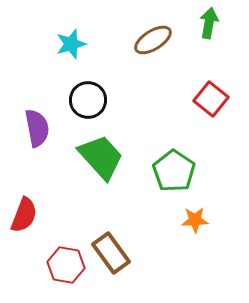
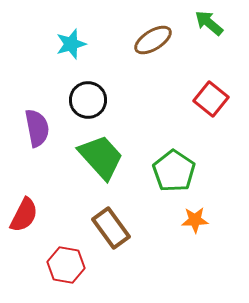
green arrow: rotated 60 degrees counterclockwise
red semicircle: rotated 6 degrees clockwise
brown rectangle: moved 25 px up
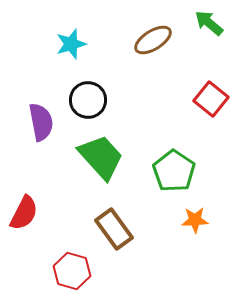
purple semicircle: moved 4 px right, 6 px up
red semicircle: moved 2 px up
brown rectangle: moved 3 px right, 1 px down
red hexagon: moved 6 px right, 6 px down; rotated 6 degrees clockwise
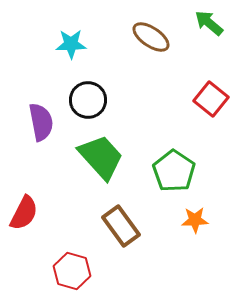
brown ellipse: moved 2 px left, 3 px up; rotated 66 degrees clockwise
cyan star: rotated 16 degrees clockwise
brown rectangle: moved 7 px right, 3 px up
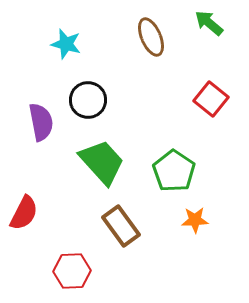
brown ellipse: rotated 33 degrees clockwise
cyan star: moved 5 px left; rotated 16 degrees clockwise
green trapezoid: moved 1 px right, 5 px down
red hexagon: rotated 18 degrees counterclockwise
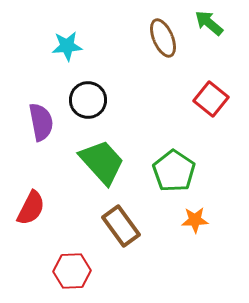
brown ellipse: moved 12 px right, 1 px down
cyan star: moved 1 px right, 2 px down; rotated 20 degrees counterclockwise
red semicircle: moved 7 px right, 5 px up
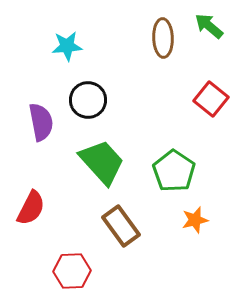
green arrow: moved 3 px down
brown ellipse: rotated 21 degrees clockwise
orange star: rotated 12 degrees counterclockwise
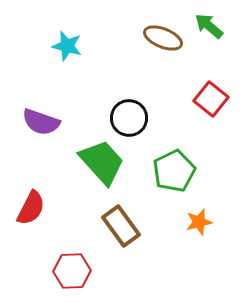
brown ellipse: rotated 66 degrees counterclockwise
cyan star: rotated 20 degrees clockwise
black circle: moved 41 px right, 18 px down
purple semicircle: rotated 120 degrees clockwise
green pentagon: rotated 12 degrees clockwise
orange star: moved 4 px right, 2 px down
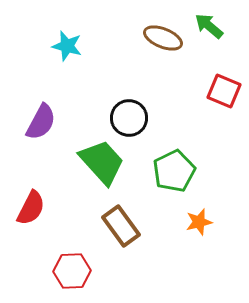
red square: moved 13 px right, 8 px up; rotated 16 degrees counterclockwise
purple semicircle: rotated 81 degrees counterclockwise
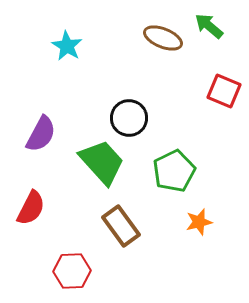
cyan star: rotated 16 degrees clockwise
purple semicircle: moved 12 px down
